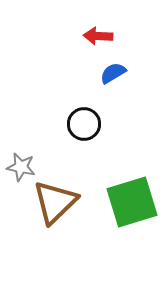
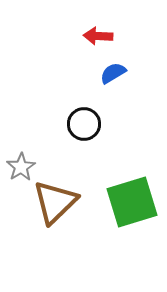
gray star: rotated 28 degrees clockwise
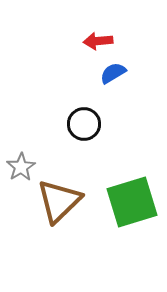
red arrow: moved 5 px down; rotated 8 degrees counterclockwise
brown triangle: moved 4 px right, 1 px up
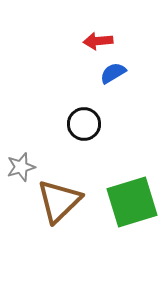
gray star: rotated 16 degrees clockwise
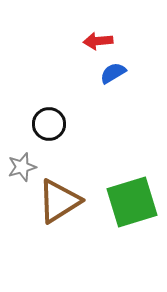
black circle: moved 35 px left
gray star: moved 1 px right
brown triangle: rotated 12 degrees clockwise
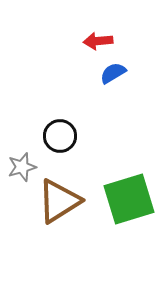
black circle: moved 11 px right, 12 px down
green square: moved 3 px left, 3 px up
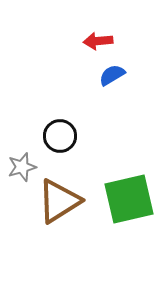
blue semicircle: moved 1 px left, 2 px down
green square: rotated 4 degrees clockwise
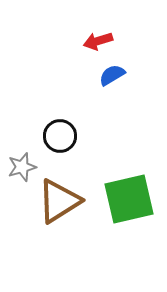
red arrow: rotated 12 degrees counterclockwise
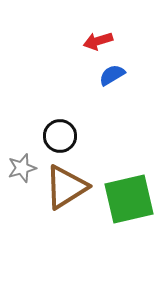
gray star: moved 1 px down
brown triangle: moved 7 px right, 14 px up
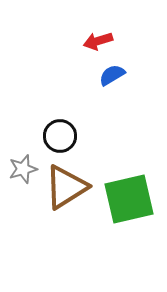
gray star: moved 1 px right, 1 px down
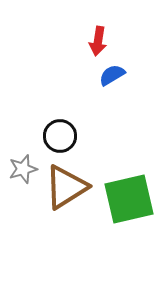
red arrow: rotated 64 degrees counterclockwise
